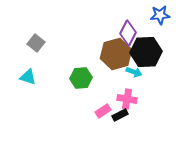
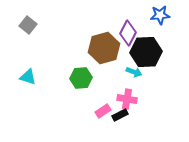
gray square: moved 8 px left, 18 px up
brown hexagon: moved 12 px left, 6 px up
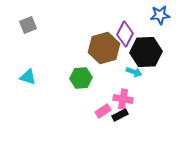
gray square: rotated 30 degrees clockwise
purple diamond: moved 3 px left, 1 px down
pink cross: moved 4 px left
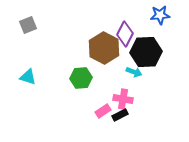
brown hexagon: rotated 16 degrees counterclockwise
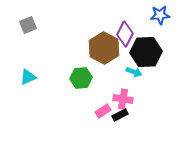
cyan triangle: rotated 42 degrees counterclockwise
